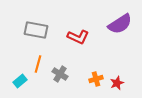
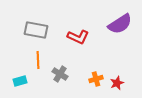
orange line: moved 4 px up; rotated 18 degrees counterclockwise
cyan rectangle: rotated 24 degrees clockwise
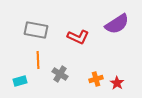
purple semicircle: moved 3 px left
red star: rotated 16 degrees counterclockwise
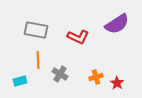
orange cross: moved 2 px up
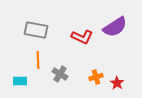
purple semicircle: moved 2 px left, 3 px down
red L-shape: moved 4 px right
cyan rectangle: rotated 16 degrees clockwise
